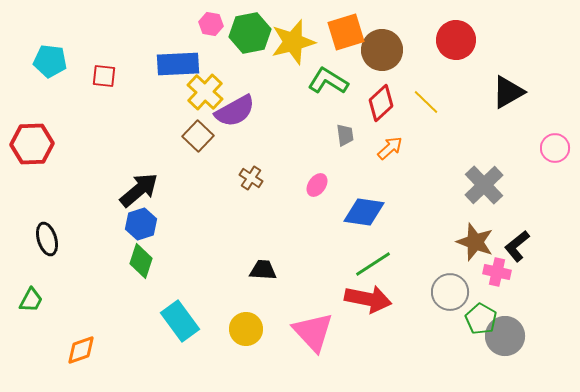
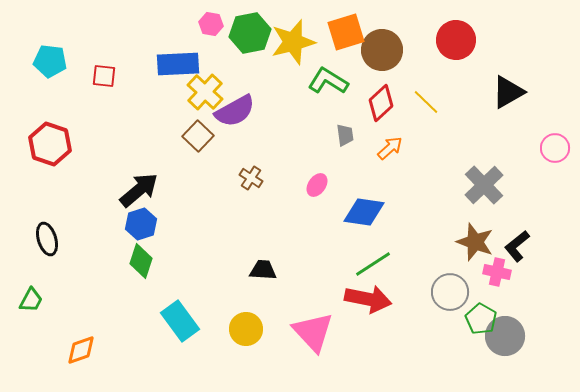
red hexagon at (32, 144): moved 18 px right; rotated 21 degrees clockwise
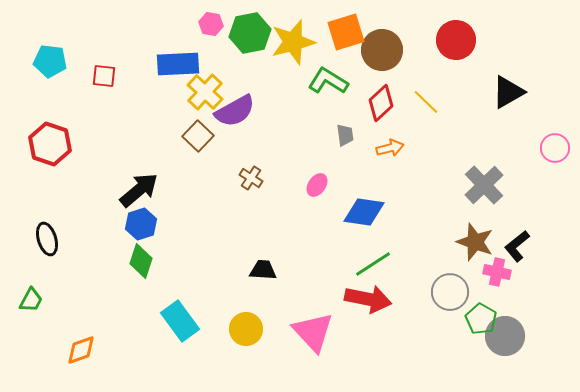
orange arrow at (390, 148): rotated 28 degrees clockwise
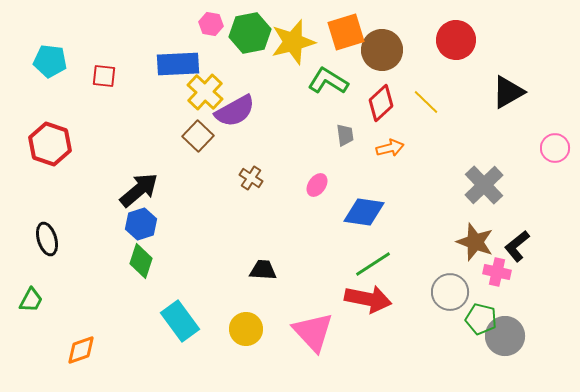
green pentagon at (481, 319): rotated 16 degrees counterclockwise
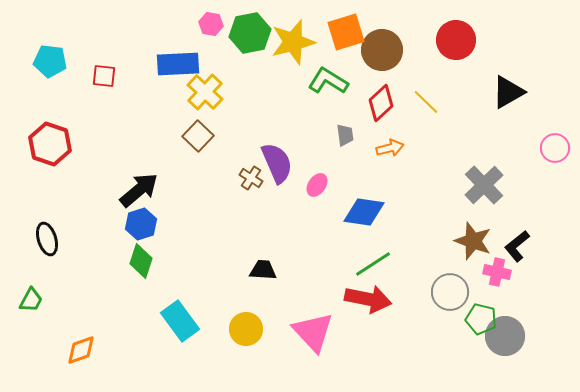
purple semicircle at (235, 111): moved 42 px right, 52 px down; rotated 84 degrees counterclockwise
brown star at (475, 242): moved 2 px left, 1 px up
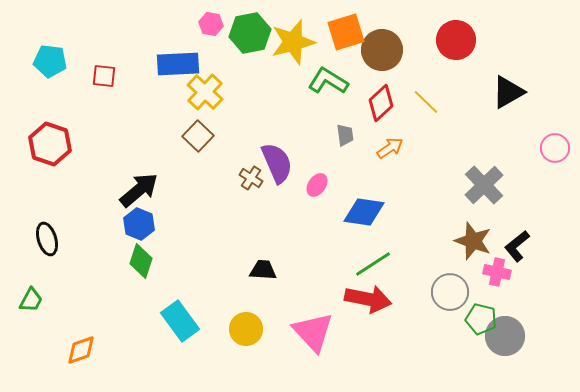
orange arrow at (390, 148): rotated 20 degrees counterclockwise
blue hexagon at (141, 224): moved 2 px left; rotated 20 degrees counterclockwise
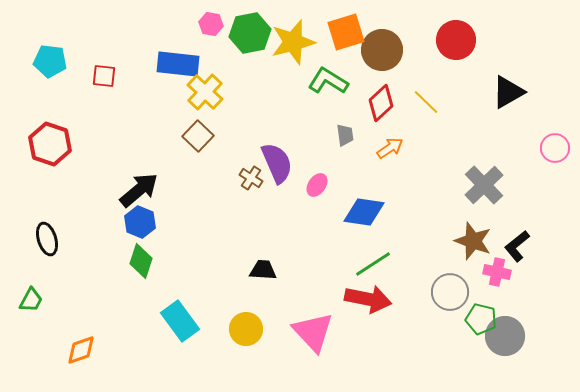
blue rectangle at (178, 64): rotated 9 degrees clockwise
blue hexagon at (139, 224): moved 1 px right, 2 px up
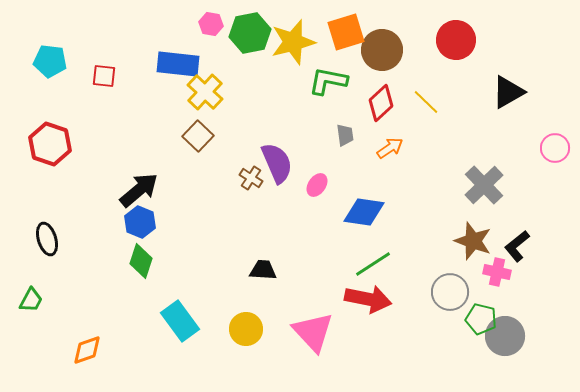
green L-shape at (328, 81): rotated 21 degrees counterclockwise
orange diamond at (81, 350): moved 6 px right
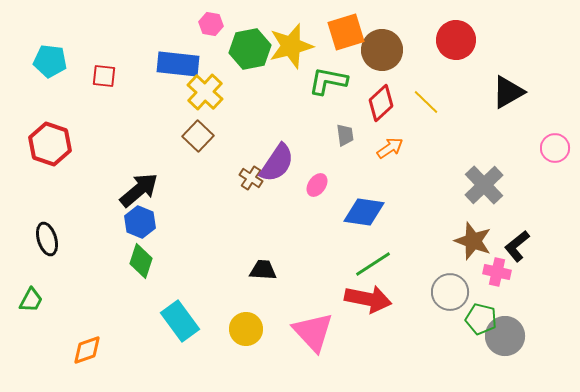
green hexagon at (250, 33): moved 16 px down
yellow star at (293, 42): moved 2 px left, 4 px down
purple semicircle at (277, 163): rotated 57 degrees clockwise
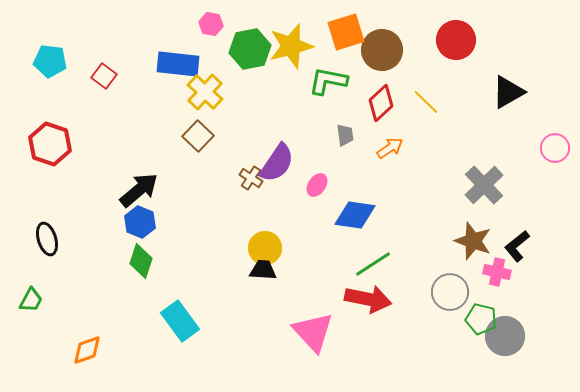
red square at (104, 76): rotated 30 degrees clockwise
blue diamond at (364, 212): moved 9 px left, 3 px down
yellow circle at (246, 329): moved 19 px right, 81 px up
